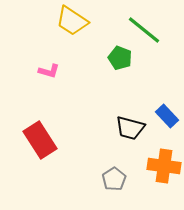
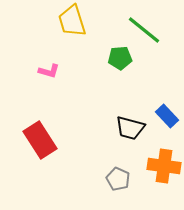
yellow trapezoid: rotated 40 degrees clockwise
green pentagon: rotated 25 degrees counterclockwise
gray pentagon: moved 4 px right; rotated 15 degrees counterclockwise
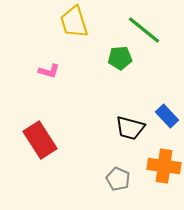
yellow trapezoid: moved 2 px right, 1 px down
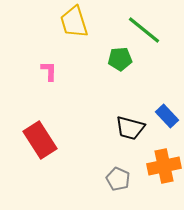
green pentagon: moved 1 px down
pink L-shape: rotated 105 degrees counterclockwise
orange cross: rotated 20 degrees counterclockwise
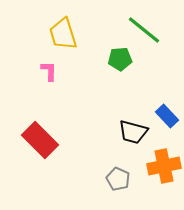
yellow trapezoid: moved 11 px left, 12 px down
black trapezoid: moved 3 px right, 4 px down
red rectangle: rotated 12 degrees counterclockwise
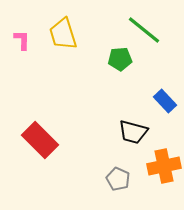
pink L-shape: moved 27 px left, 31 px up
blue rectangle: moved 2 px left, 15 px up
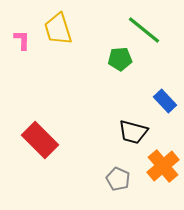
yellow trapezoid: moved 5 px left, 5 px up
orange cross: moved 1 px left; rotated 28 degrees counterclockwise
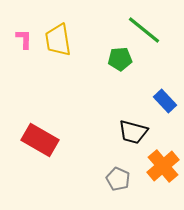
yellow trapezoid: moved 11 px down; rotated 8 degrees clockwise
pink L-shape: moved 2 px right, 1 px up
red rectangle: rotated 15 degrees counterclockwise
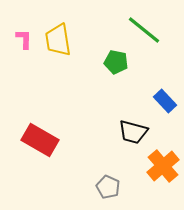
green pentagon: moved 4 px left, 3 px down; rotated 15 degrees clockwise
gray pentagon: moved 10 px left, 8 px down
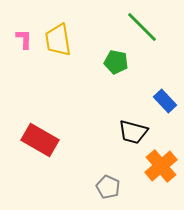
green line: moved 2 px left, 3 px up; rotated 6 degrees clockwise
orange cross: moved 2 px left
